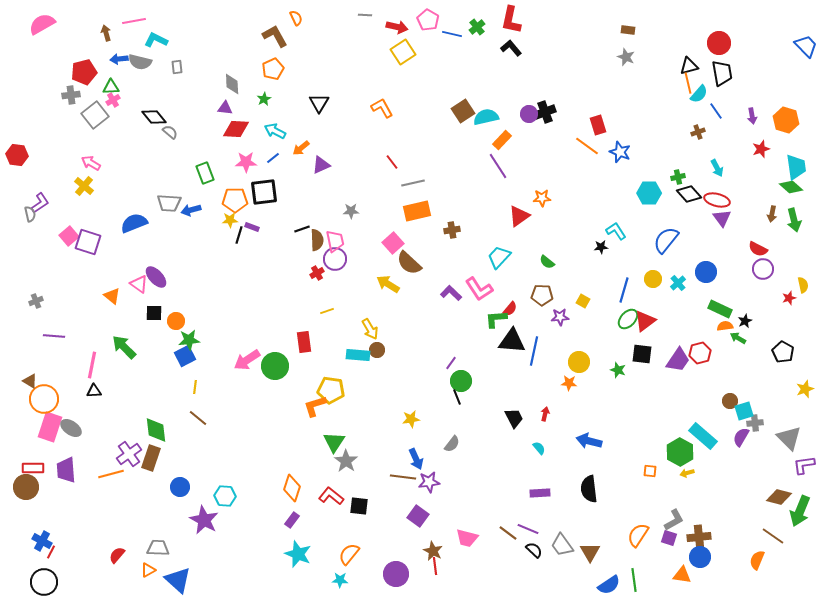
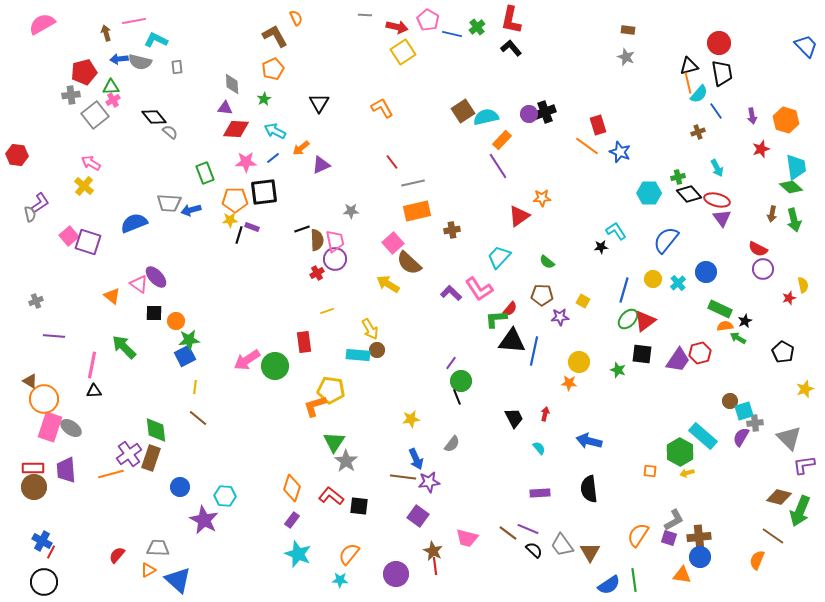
brown circle at (26, 487): moved 8 px right
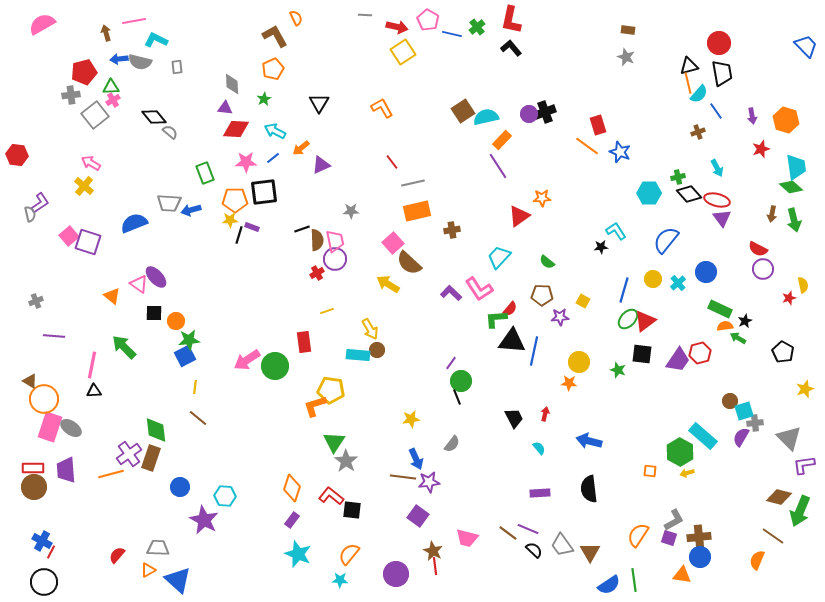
black square at (359, 506): moved 7 px left, 4 px down
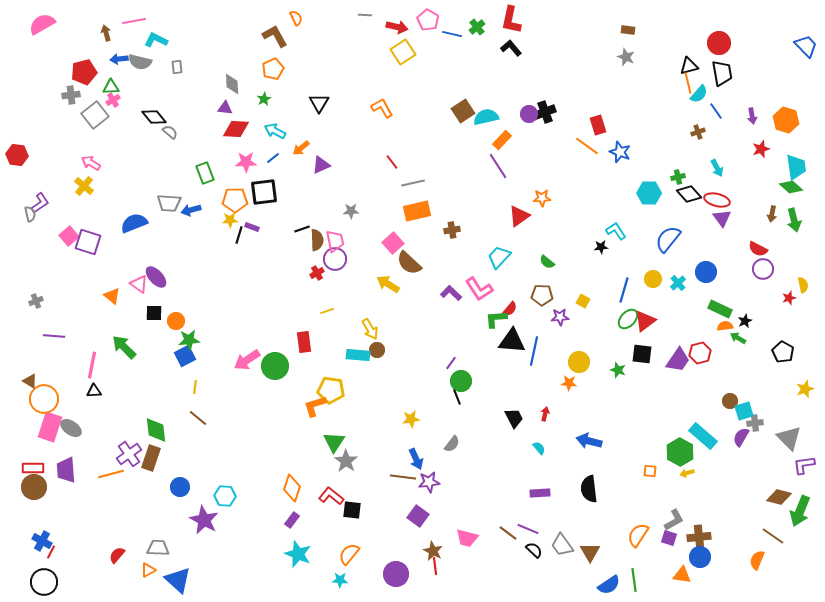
blue semicircle at (666, 240): moved 2 px right, 1 px up
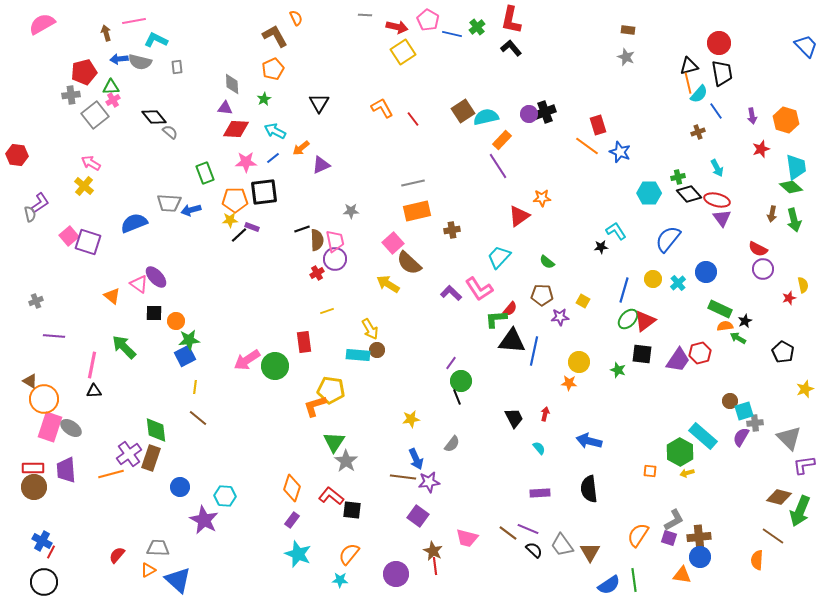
red line at (392, 162): moved 21 px right, 43 px up
black line at (239, 235): rotated 30 degrees clockwise
orange semicircle at (757, 560): rotated 18 degrees counterclockwise
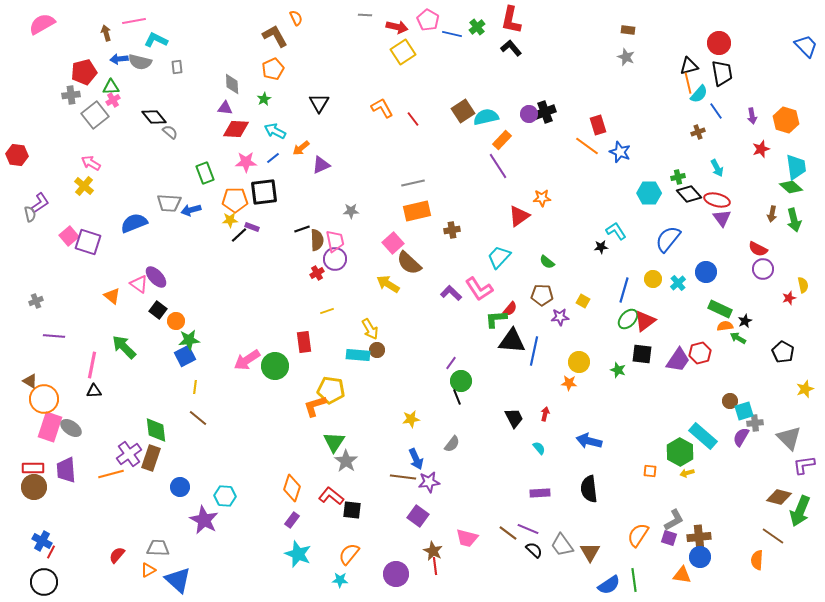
black square at (154, 313): moved 4 px right, 3 px up; rotated 36 degrees clockwise
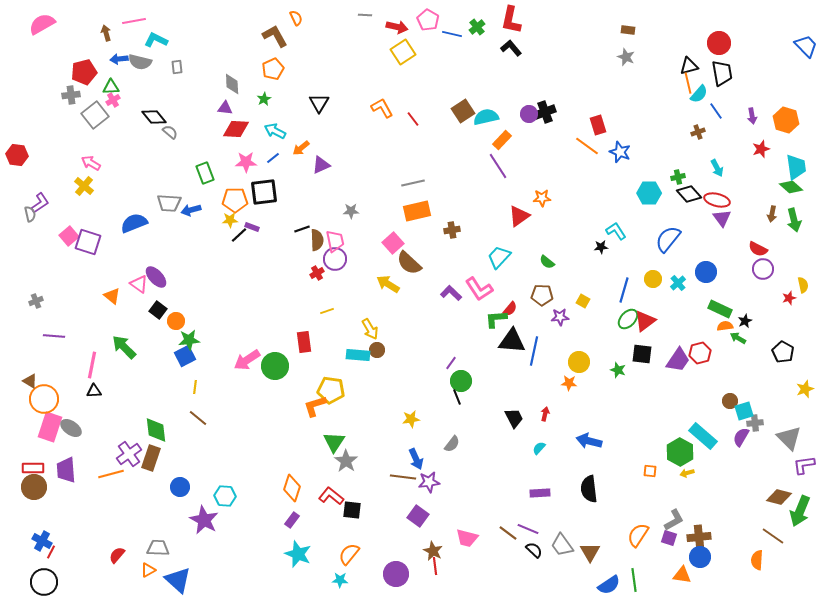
cyan semicircle at (539, 448): rotated 96 degrees counterclockwise
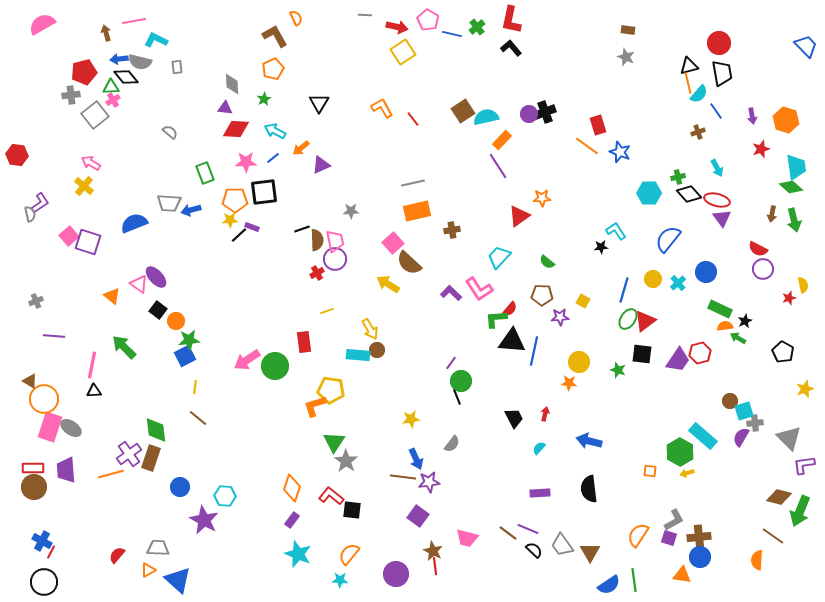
black diamond at (154, 117): moved 28 px left, 40 px up
green ellipse at (628, 319): rotated 10 degrees counterclockwise
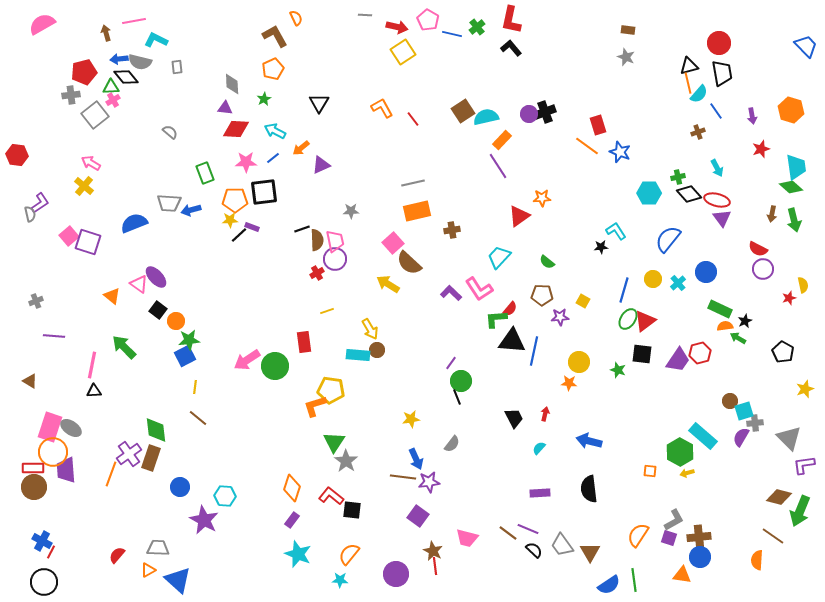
orange hexagon at (786, 120): moved 5 px right, 10 px up
orange circle at (44, 399): moved 9 px right, 53 px down
orange line at (111, 474): rotated 55 degrees counterclockwise
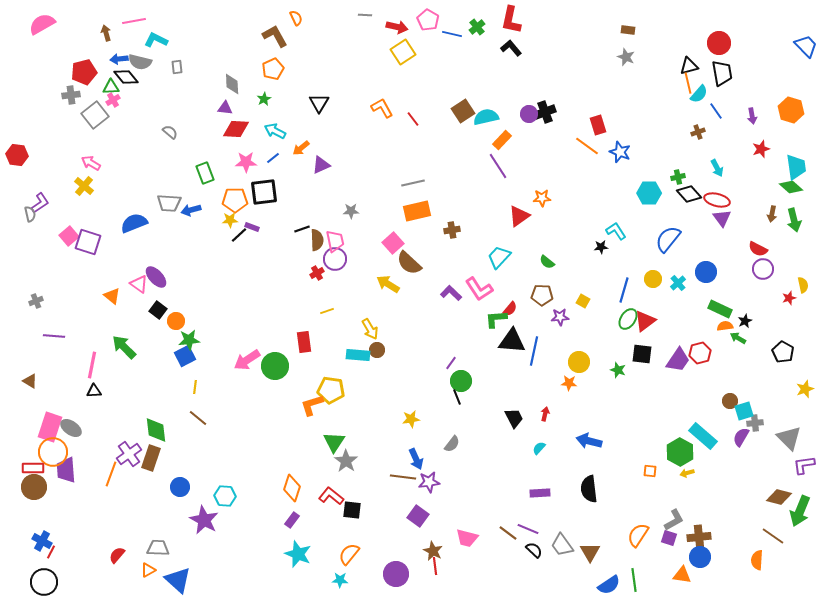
orange L-shape at (315, 406): moved 3 px left, 1 px up
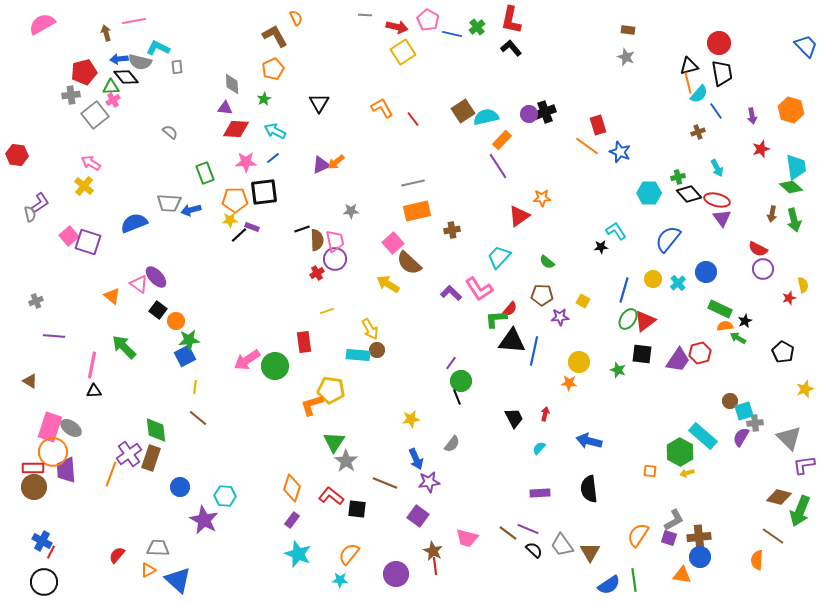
cyan L-shape at (156, 40): moved 2 px right, 8 px down
orange arrow at (301, 148): moved 35 px right, 14 px down
brown line at (403, 477): moved 18 px left, 6 px down; rotated 15 degrees clockwise
black square at (352, 510): moved 5 px right, 1 px up
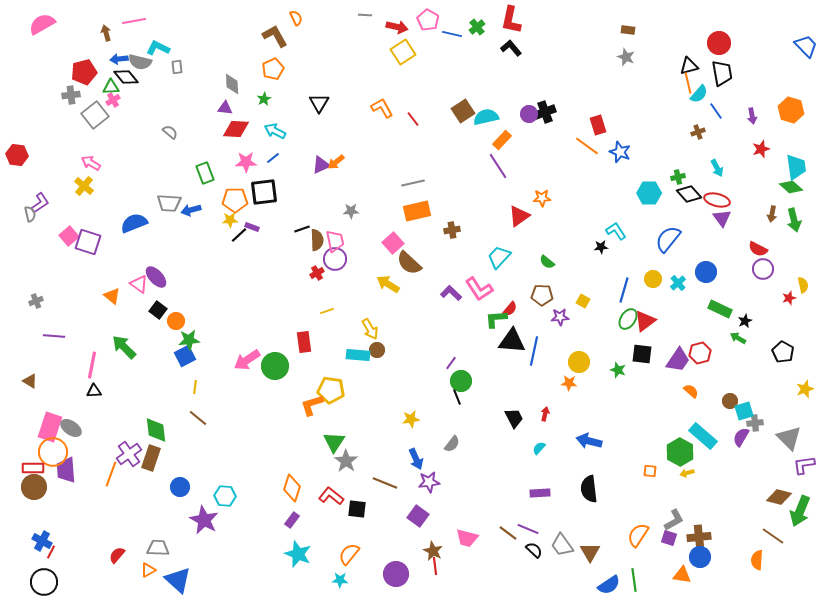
orange semicircle at (725, 326): moved 34 px left, 65 px down; rotated 49 degrees clockwise
